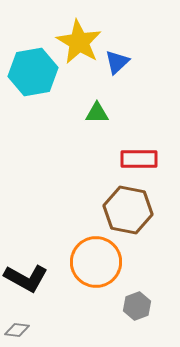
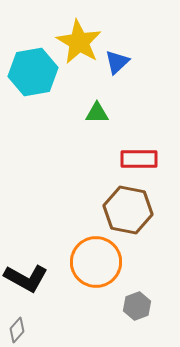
gray diamond: rotated 55 degrees counterclockwise
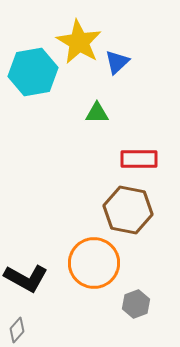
orange circle: moved 2 px left, 1 px down
gray hexagon: moved 1 px left, 2 px up
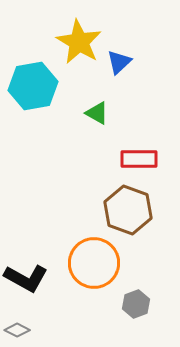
blue triangle: moved 2 px right
cyan hexagon: moved 14 px down
green triangle: rotated 30 degrees clockwise
brown hexagon: rotated 9 degrees clockwise
gray diamond: rotated 75 degrees clockwise
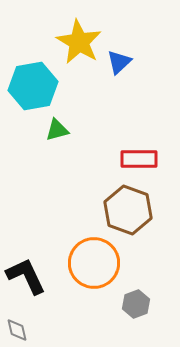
green triangle: moved 40 px left, 17 px down; rotated 45 degrees counterclockwise
black L-shape: moved 2 px up; rotated 144 degrees counterclockwise
gray diamond: rotated 50 degrees clockwise
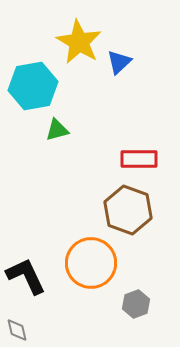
orange circle: moved 3 px left
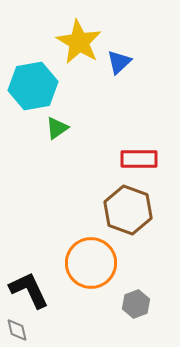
green triangle: moved 2 px up; rotated 20 degrees counterclockwise
black L-shape: moved 3 px right, 14 px down
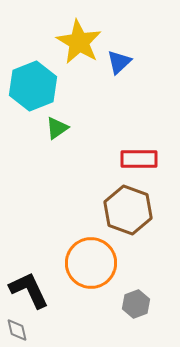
cyan hexagon: rotated 12 degrees counterclockwise
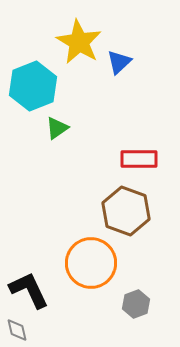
brown hexagon: moved 2 px left, 1 px down
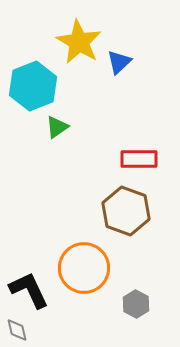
green triangle: moved 1 px up
orange circle: moved 7 px left, 5 px down
gray hexagon: rotated 12 degrees counterclockwise
